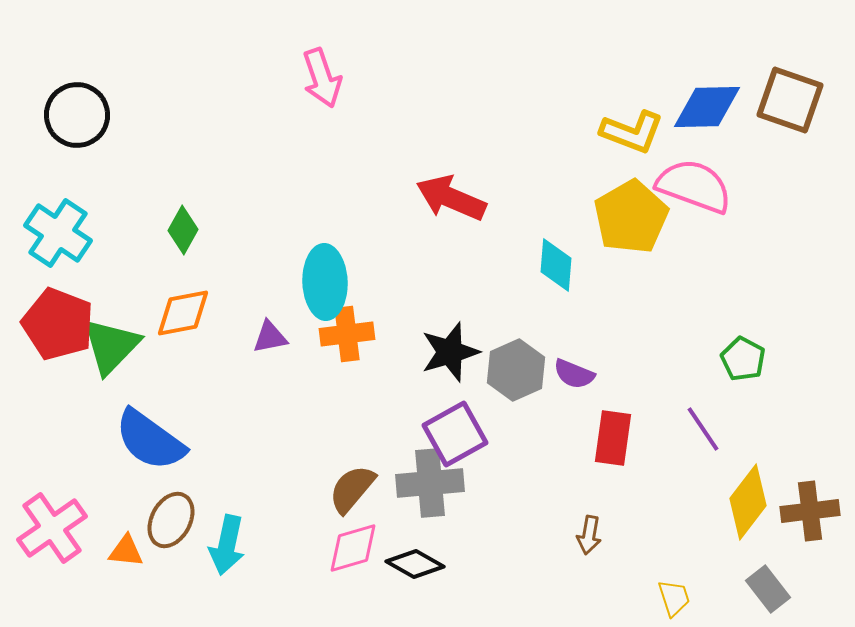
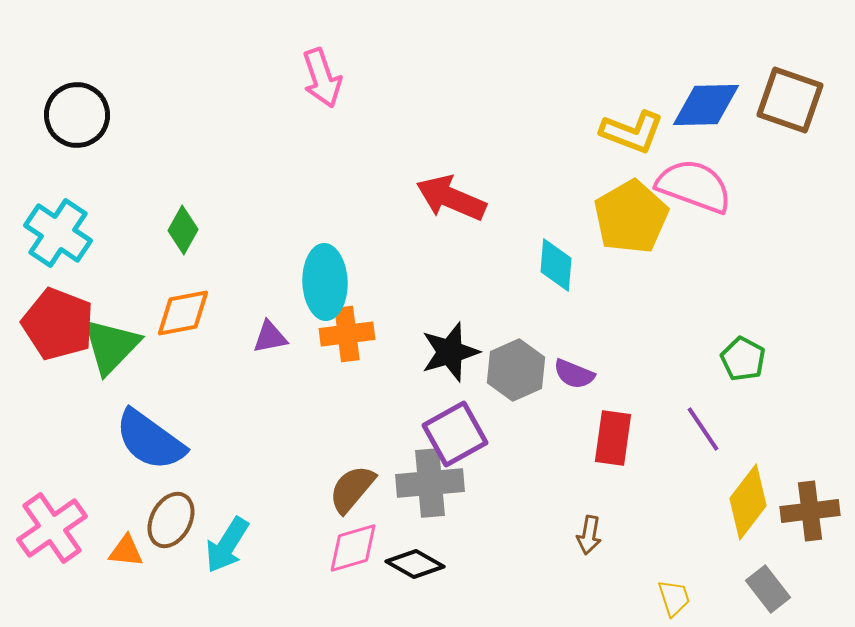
blue diamond: moved 1 px left, 2 px up
cyan arrow: rotated 20 degrees clockwise
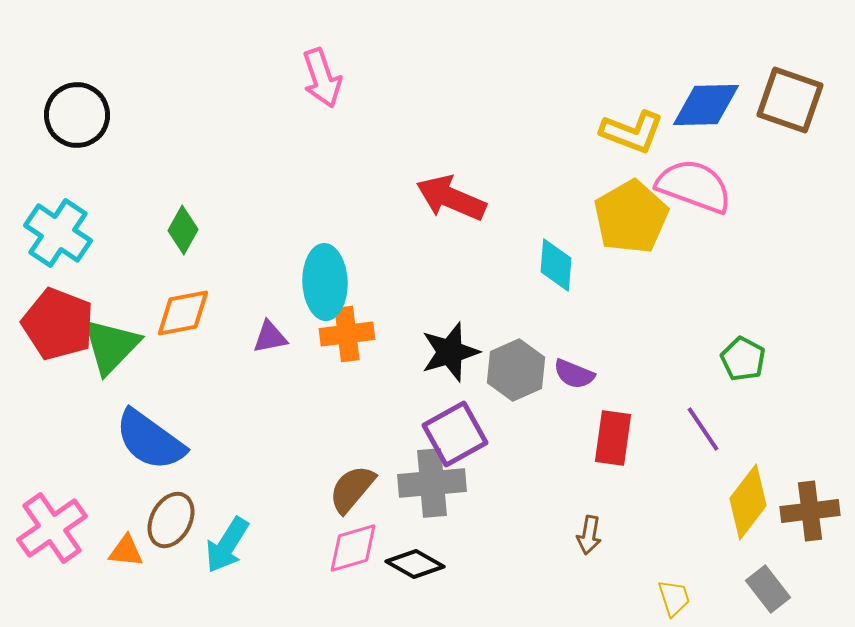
gray cross: moved 2 px right
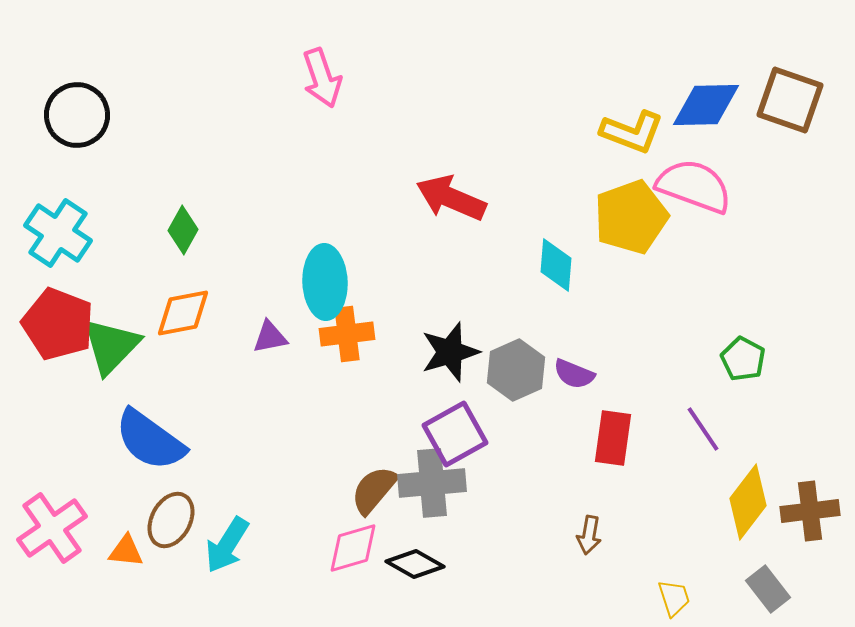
yellow pentagon: rotated 10 degrees clockwise
brown semicircle: moved 22 px right, 1 px down
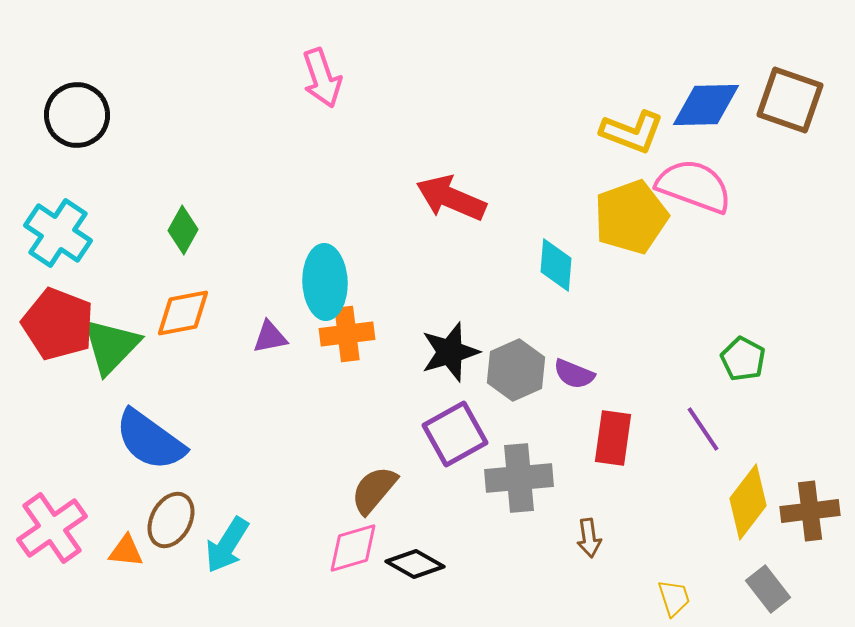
gray cross: moved 87 px right, 5 px up
brown arrow: moved 3 px down; rotated 18 degrees counterclockwise
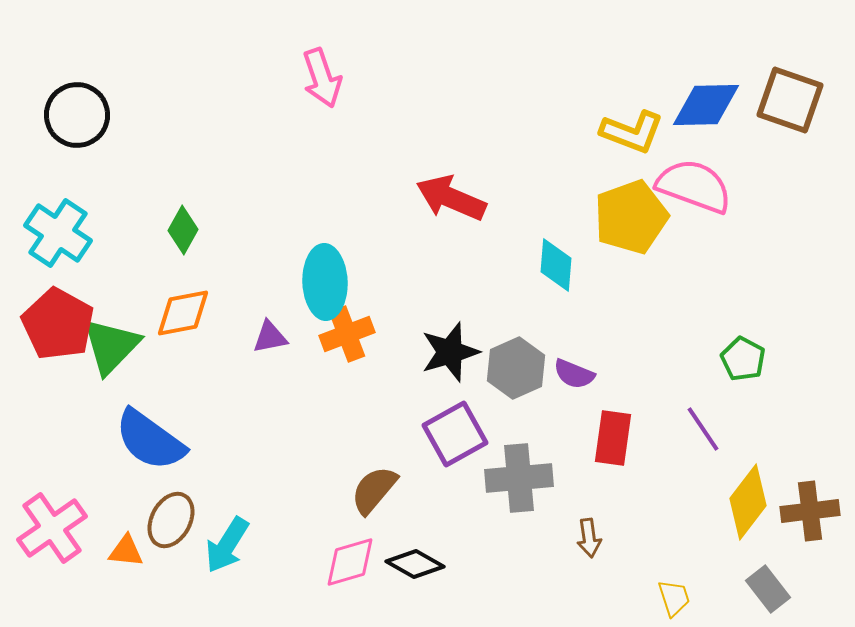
red pentagon: rotated 8 degrees clockwise
orange cross: rotated 14 degrees counterclockwise
gray hexagon: moved 2 px up
pink diamond: moved 3 px left, 14 px down
